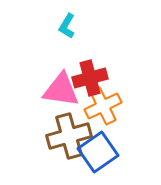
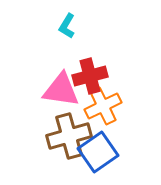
red cross: moved 2 px up
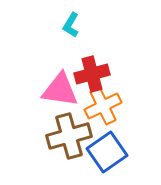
cyan L-shape: moved 4 px right, 1 px up
red cross: moved 2 px right, 2 px up
pink triangle: moved 1 px left
blue square: moved 9 px right
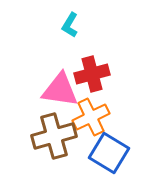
cyan L-shape: moved 1 px left
orange cross: moved 12 px left, 11 px down
brown cross: moved 15 px left
blue square: moved 2 px right, 1 px down; rotated 24 degrees counterclockwise
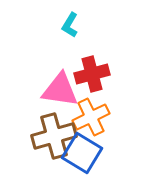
blue square: moved 27 px left
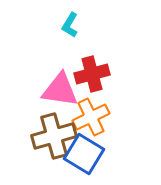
blue square: moved 2 px right, 1 px down
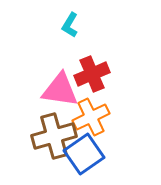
red cross: rotated 8 degrees counterclockwise
blue square: rotated 24 degrees clockwise
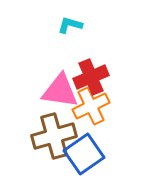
cyan L-shape: rotated 75 degrees clockwise
red cross: moved 1 px left, 3 px down
pink triangle: moved 1 px down
orange cross: moved 11 px up
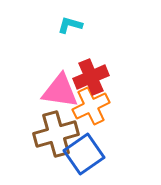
brown cross: moved 2 px right, 2 px up
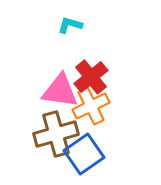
red cross: rotated 16 degrees counterclockwise
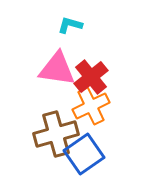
pink triangle: moved 3 px left, 22 px up
